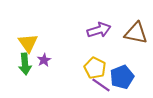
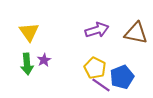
purple arrow: moved 2 px left
yellow triangle: moved 1 px right, 11 px up
green arrow: moved 2 px right
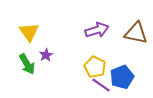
purple star: moved 2 px right, 5 px up
green arrow: rotated 25 degrees counterclockwise
yellow pentagon: moved 1 px up
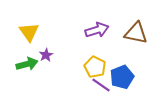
green arrow: rotated 75 degrees counterclockwise
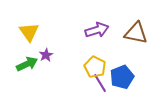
green arrow: rotated 10 degrees counterclockwise
purple line: moved 1 px left, 2 px up; rotated 24 degrees clockwise
